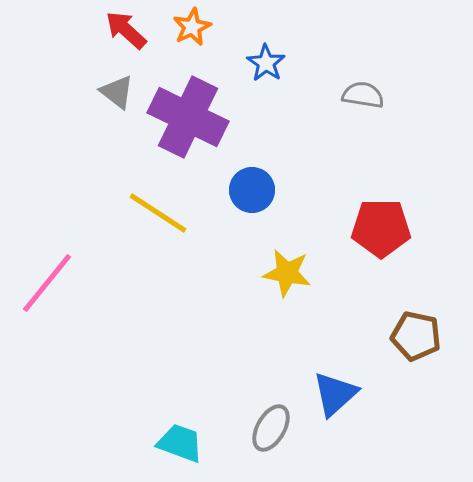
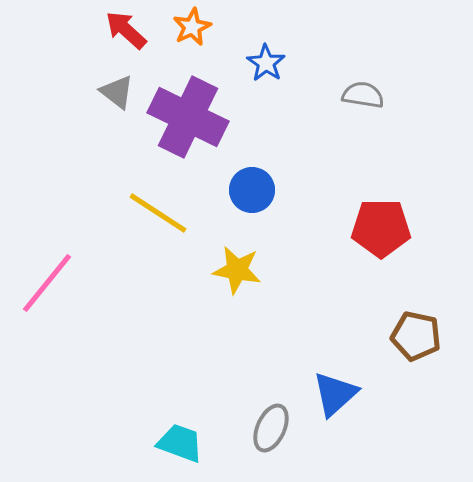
yellow star: moved 50 px left, 3 px up
gray ellipse: rotated 6 degrees counterclockwise
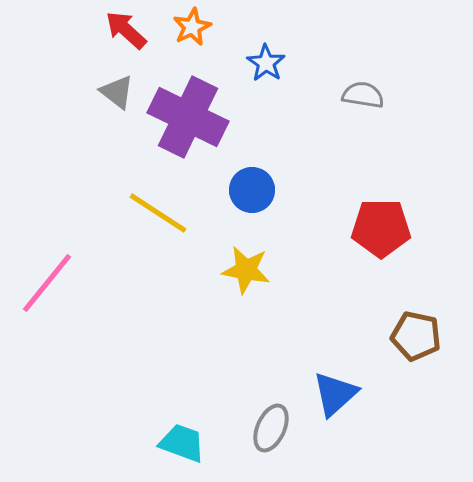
yellow star: moved 9 px right
cyan trapezoid: moved 2 px right
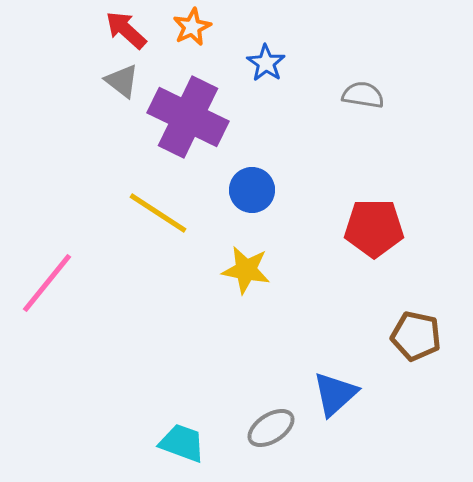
gray triangle: moved 5 px right, 11 px up
red pentagon: moved 7 px left
gray ellipse: rotated 33 degrees clockwise
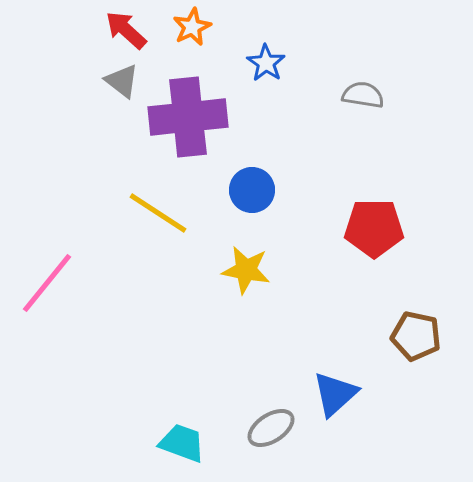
purple cross: rotated 32 degrees counterclockwise
